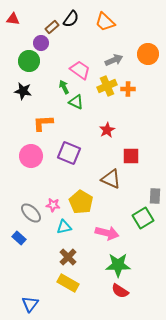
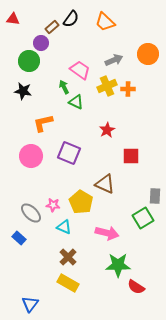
orange L-shape: rotated 10 degrees counterclockwise
brown triangle: moved 6 px left, 5 px down
cyan triangle: rotated 35 degrees clockwise
red semicircle: moved 16 px right, 4 px up
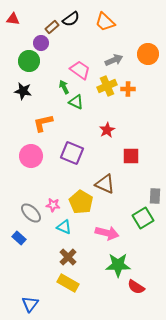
black semicircle: rotated 18 degrees clockwise
purple square: moved 3 px right
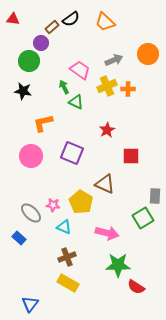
brown cross: moved 1 px left; rotated 24 degrees clockwise
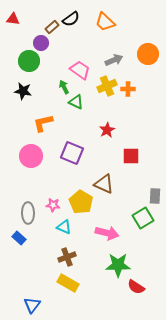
brown triangle: moved 1 px left
gray ellipse: moved 3 px left; rotated 45 degrees clockwise
blue triangle: moved 2 px right, 1 px down
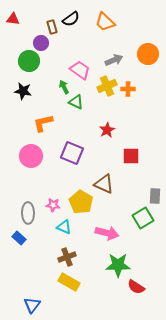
brown rectangle: rotated 64 degrees counterclockwise
yellow rectangle: moved 1 px right, 1 px up
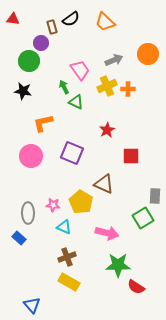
pink trapezoid: rotated 20 degrees clockwise
blue triangle: rotated 18 degrees counterclockwise
